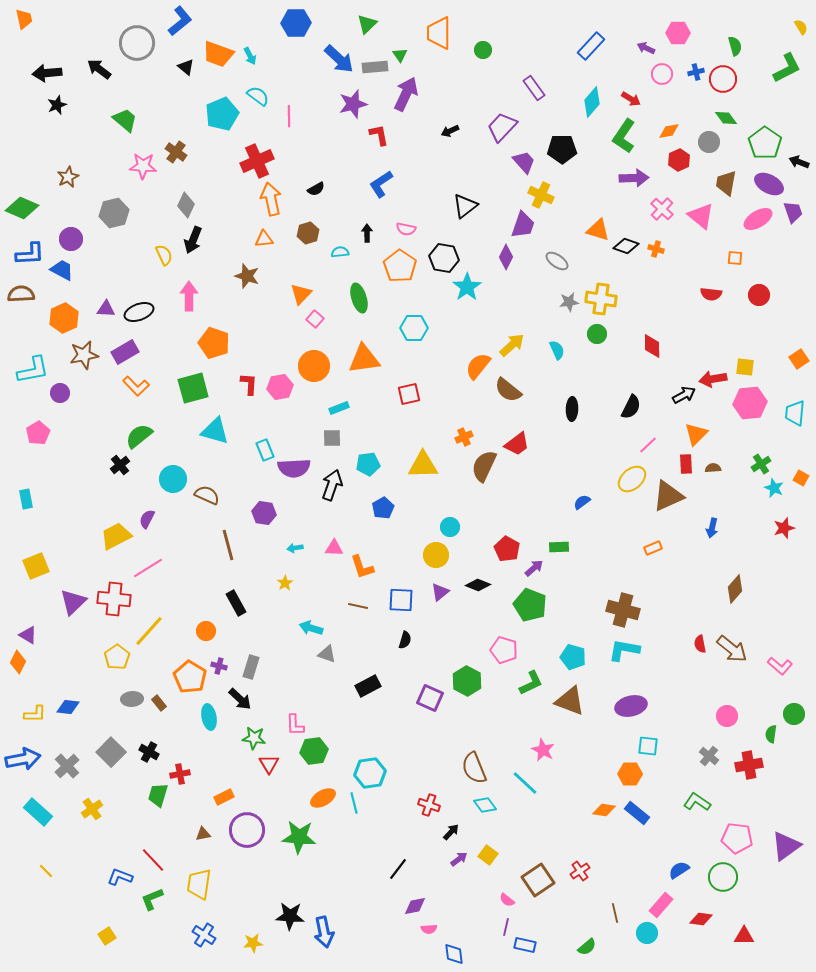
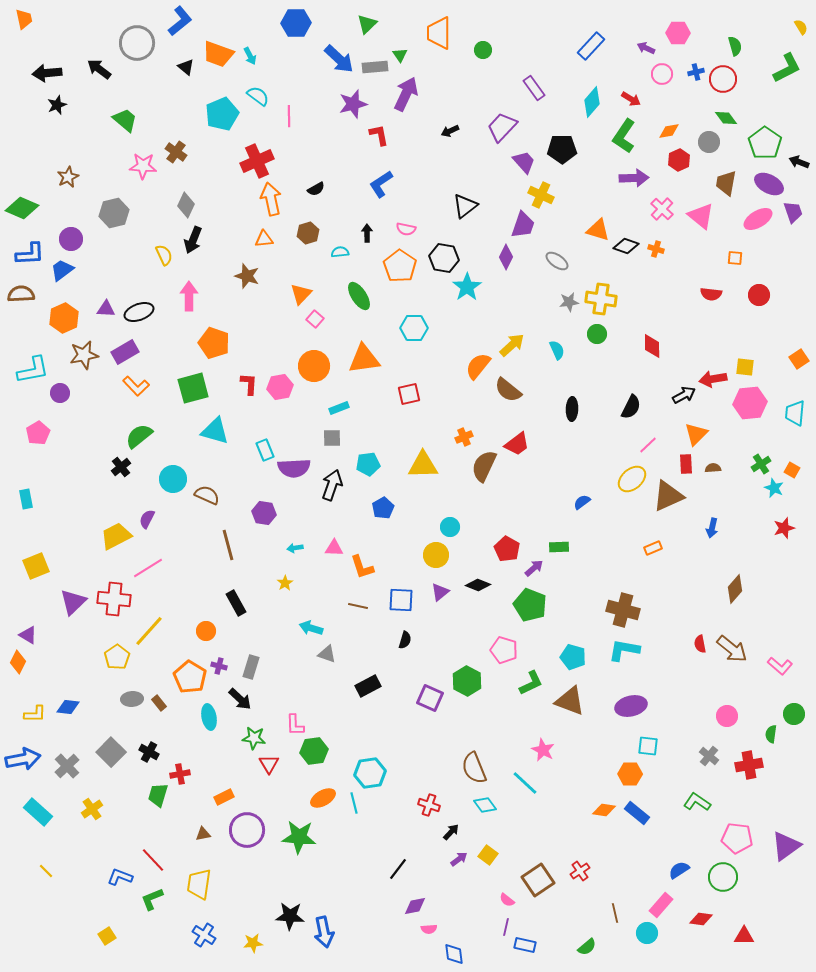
blue trapezoid at (62, 270): rotated 65 degrees counterclockwise
green ellipse at (359, 298): moved 2 px up; rotated 16 degrees counterclockwise
black cross at (120, 465): moved 1 px right, 2 px down
orange square at (801, 478): moved 9 px left, 8 px up
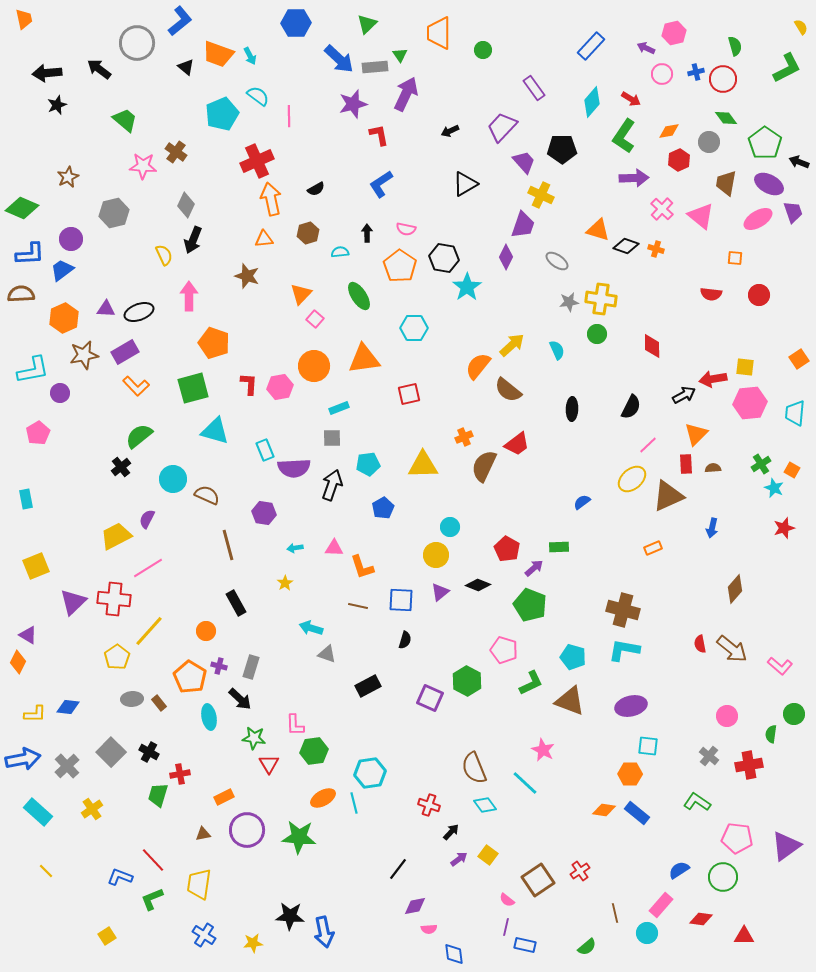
pink hexagon at (678, 33): moved 4 px left; rotated 15 degrees counterclockwise
black triangle at (465, 206): moved 22 px up; rotated 8 degrees clockwise
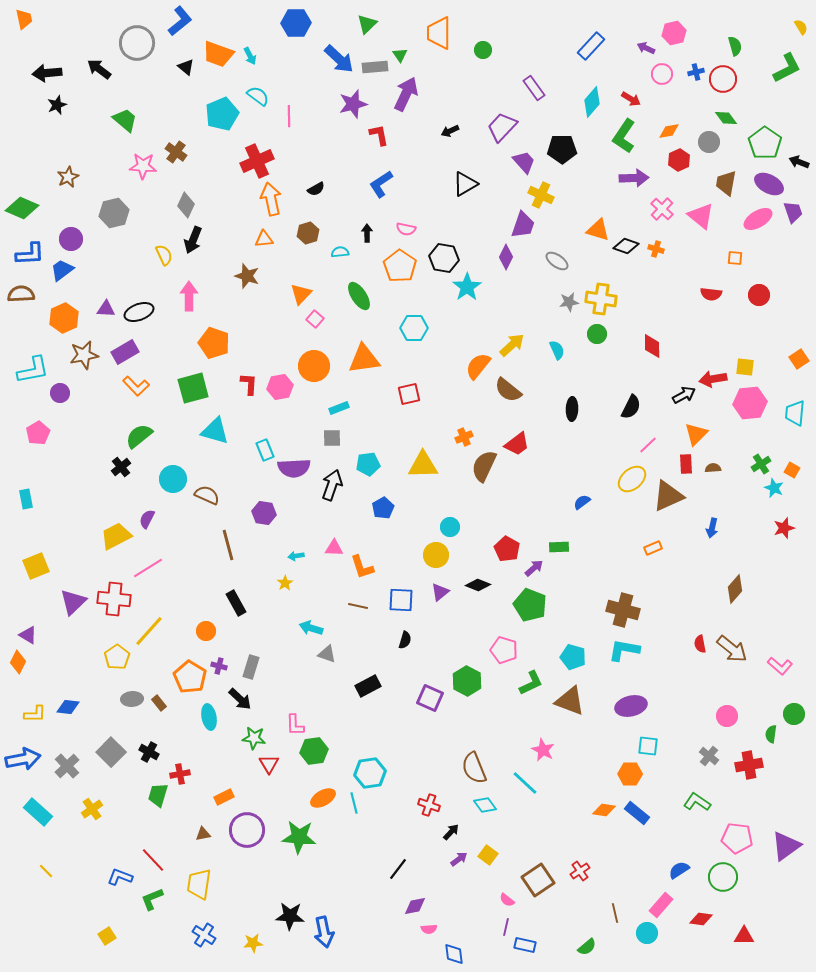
cyan arrow at (295, 548): moved 1 px right, 8 px down
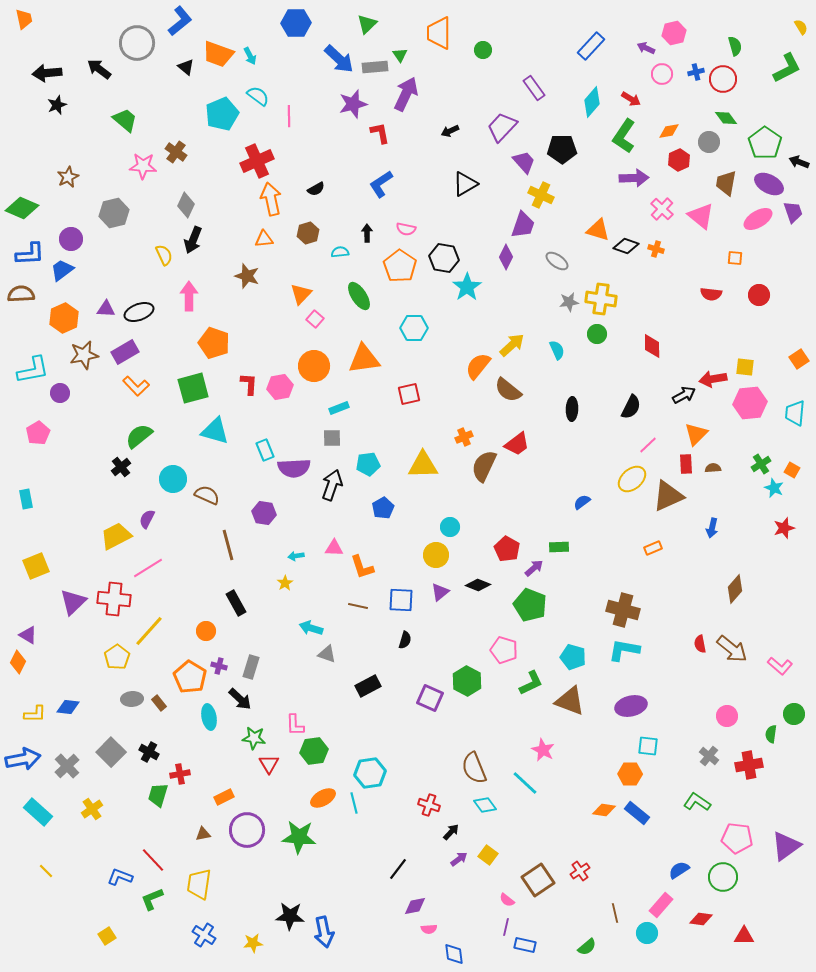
red L-shape at (379, 135): moved 1 px right, 2 px up
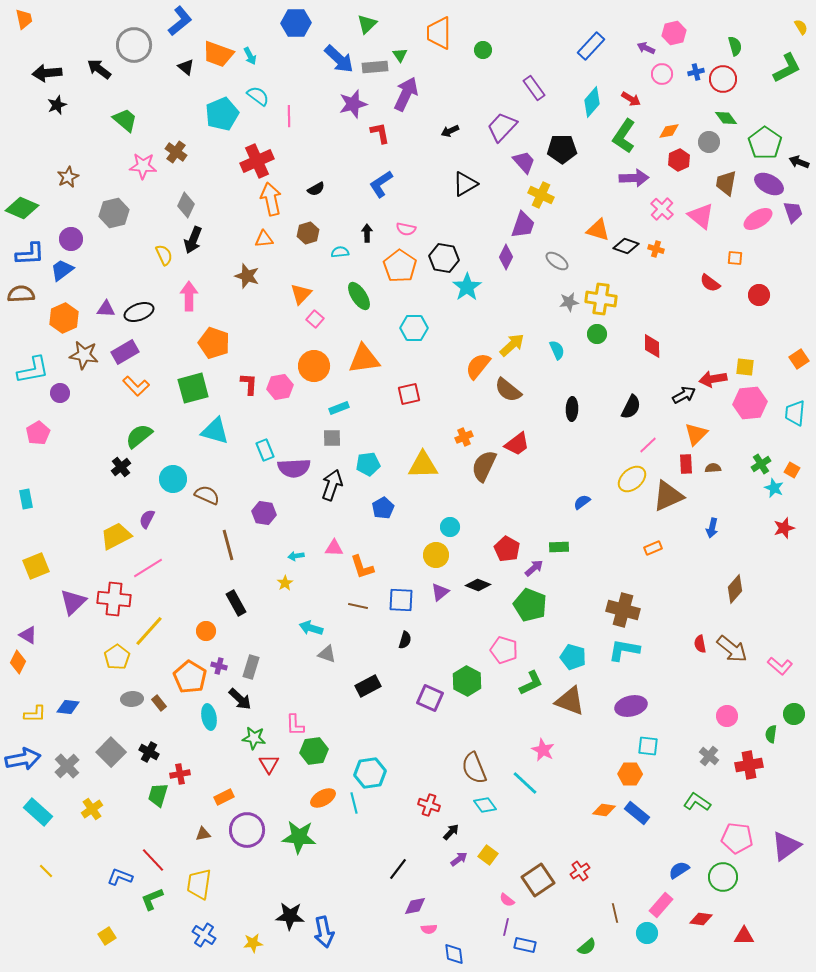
gray circle at (137, 43): moved 3 px left, 2 px down
red semicircle at (711, 294): moved 1 px left, 11 px up; rotated 30 degrees clockwise
brown star at (84, 355): rotated 20 degrees clockwise
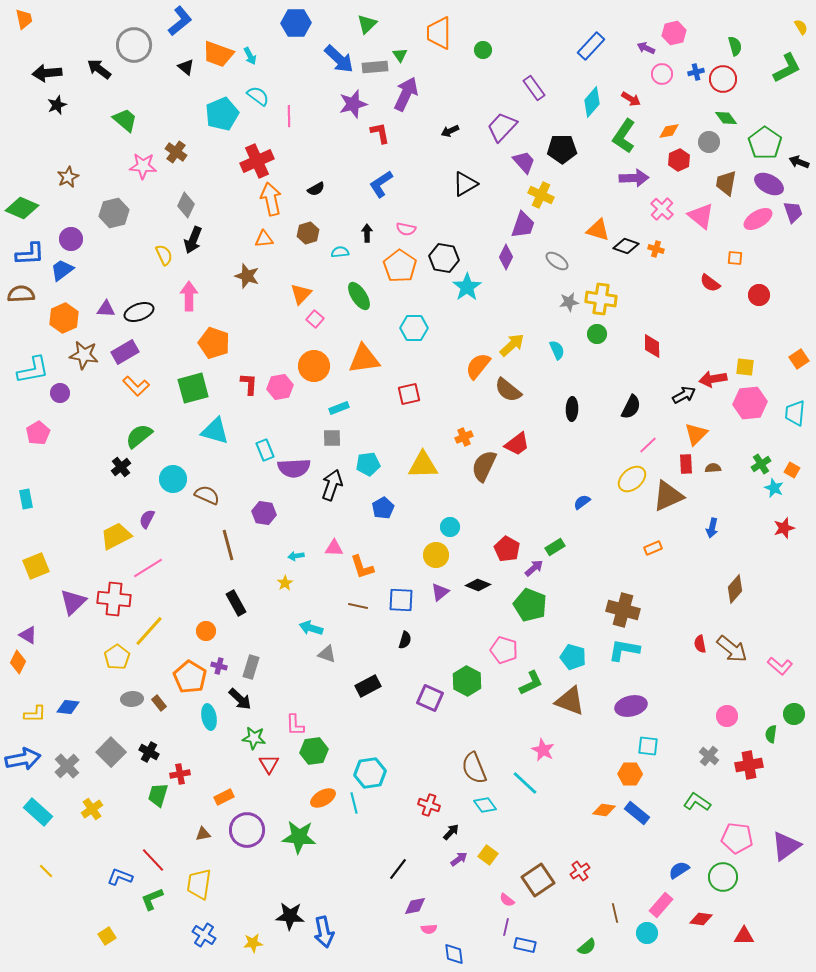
green rectangle at (559, 547): moved 4 px left; rotated 30 degrees counterclockwise
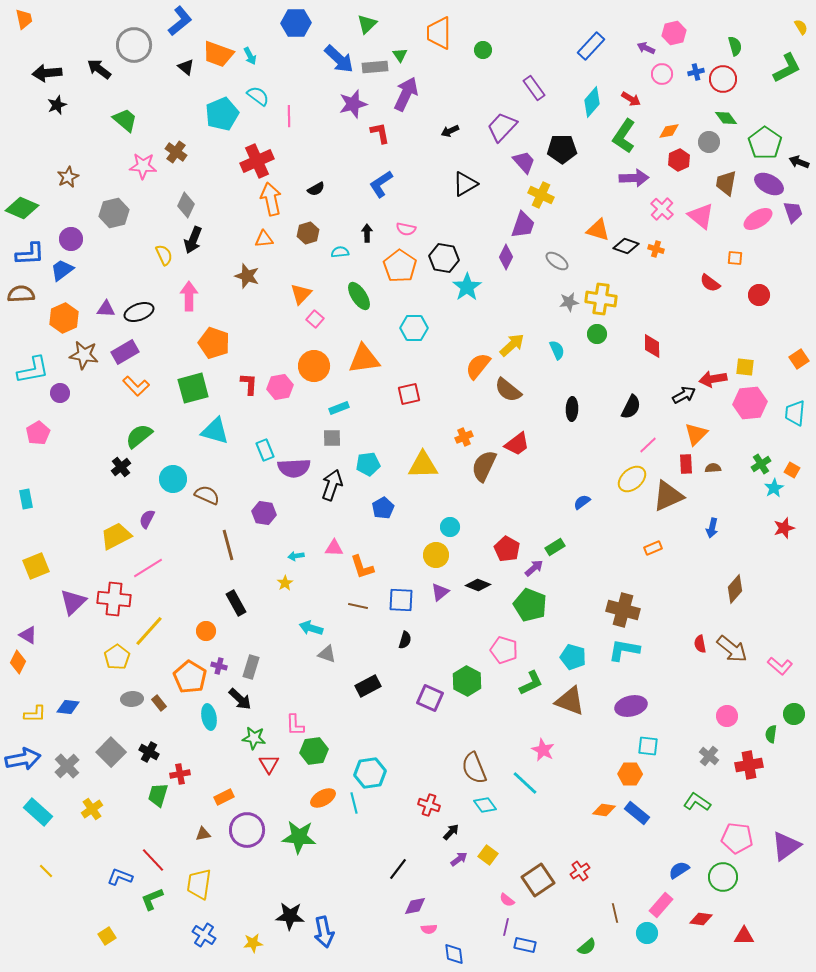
cyan star at (774, 488): rotated 18 degrees clockwise
